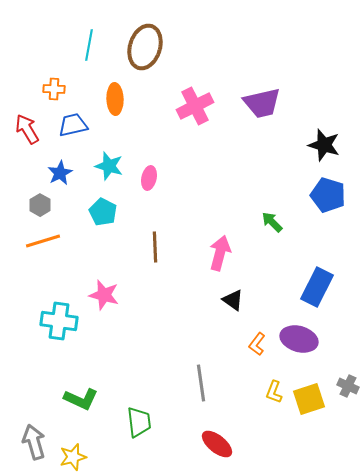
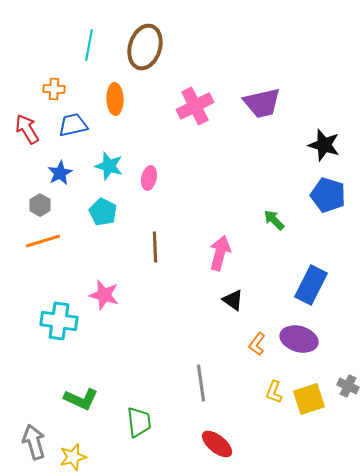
green arrow: moved 2 px right, 2 px up
blue rectangle: moved 6 px left, 2 px up
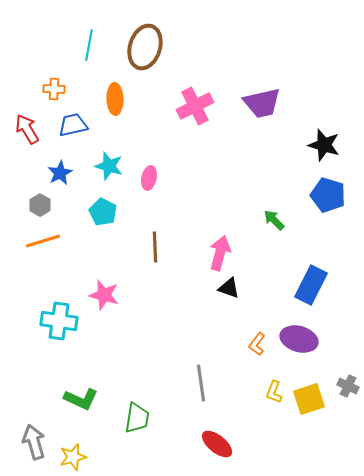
black triangle: moved 4 px left, 12 px up; rotated 15 degrees counterclockwise
green trapezoid: moved 2 px left, 4 px up; rotated 16 degrees clockwise
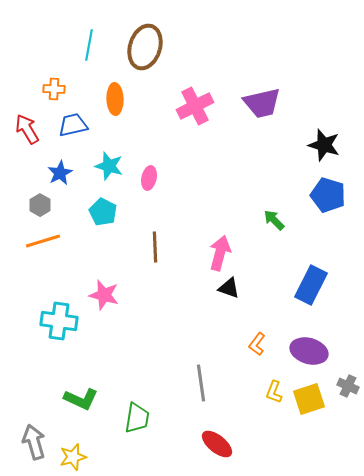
purple ellipse: moved 10 px right, 12 px down
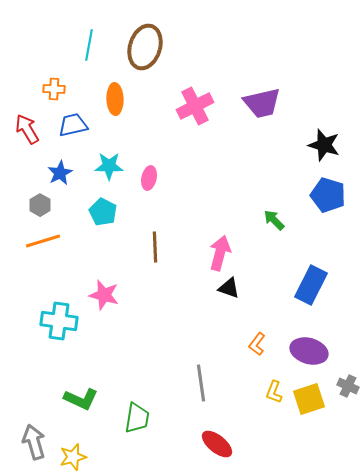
cyan star: rotated 16 degrees counterclockwise
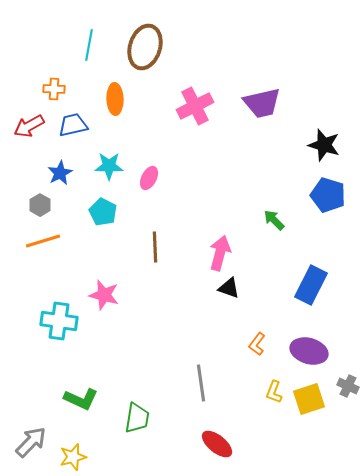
red arrow: moved 2 px right, 3 px up; rotated 88 degrees counterclockwise
pink ellipse: rotated 15 degrees clockwise
gray arrow: moved 3 px left; rotated 60 degrees clockwise
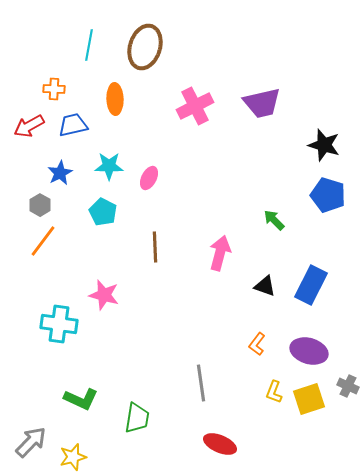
orange line: rotated 36 degrees counterclockwise
black triangle: moved 36 px right, 2 px up
cyan cross: moved 3 px down
red ellipse: moved 3 px right; rotated 16 degrees counterclockwise
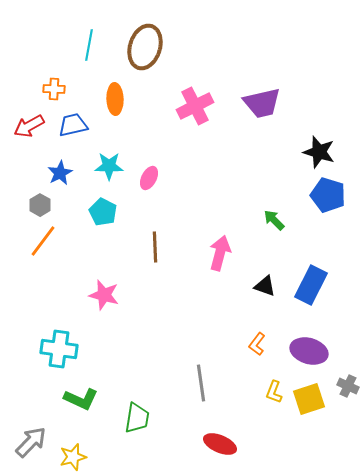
black star: moved 5 px left, 7 px down
cyan cross: moved 25 px down
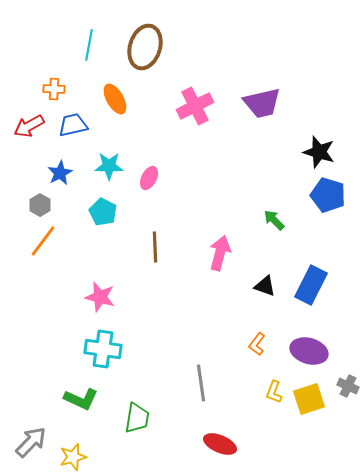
orange ellipse: rotated 28 degrees counterclockwise
pink star: moved 4 px left, 2 px down
cyan cross: moved 44 px right
